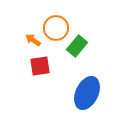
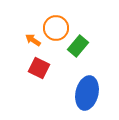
green rectangle: moved 1 px right
red square: moved 1 px left, 2 px down; rotated 35 degrees clockwise
blue ellipse: rotated 12 degrees counterclockwise
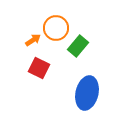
orange arrow: rotated 112 degrees clockwise
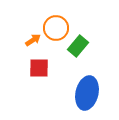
red square: rotated 25 degrees counterclockwise
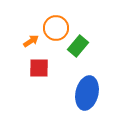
orange arrow: moved 2 px left, 1 px down
